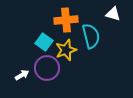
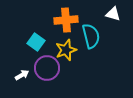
cyan square: moved 8 px left
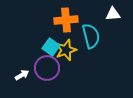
white triangle: rotated 21 degrees counterclockwise
cyan square: moved 15 px right, 5 px down
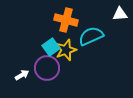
white triangle: moved 7 px right
orange cross: rotated 20 degrees clockwise
cyan semicircle: rotated 100 degrees counterclockwise
cyan square: rotated 18 degrees clockwise
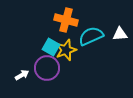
white triangle: moved 20 px down
cyan square: rotated 24 degrees counterclockwise
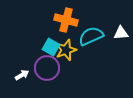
white triangle: moved 1 px right, 1 px up
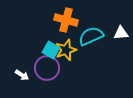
cyan square: moved 3 px down
white arrow: rotated 64 degrees clockwise
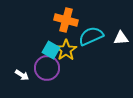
white triangle: moved 5 px down
yellow star: rotated 15 degrees counterclockwise
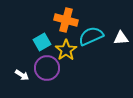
cyan square: moved 9 px left, 8 px up; rotated 30 degrees clockwise
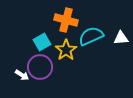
purple circle: moved 7 px left, 1 px up
